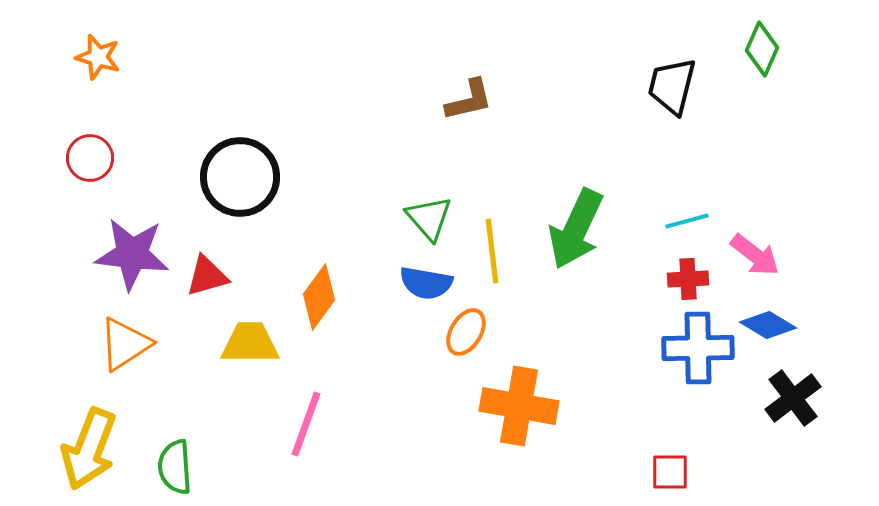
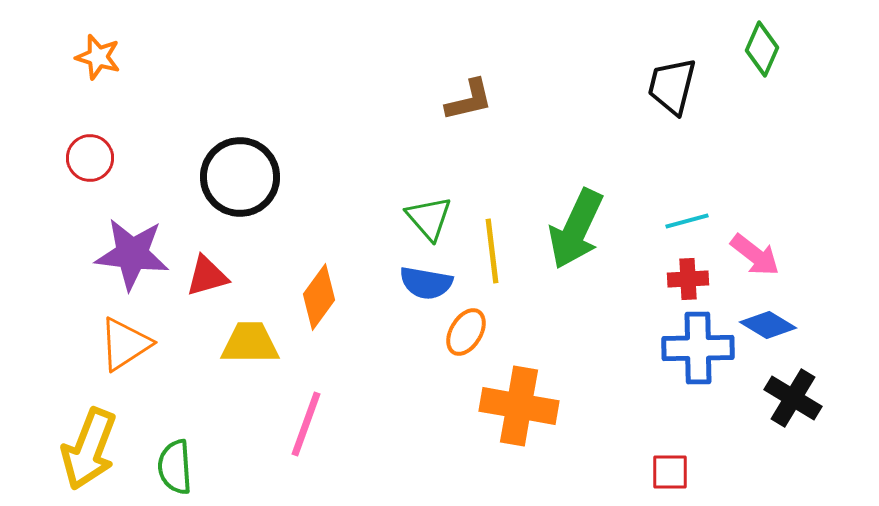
black cross: rotated 22 degrees counterclockwise
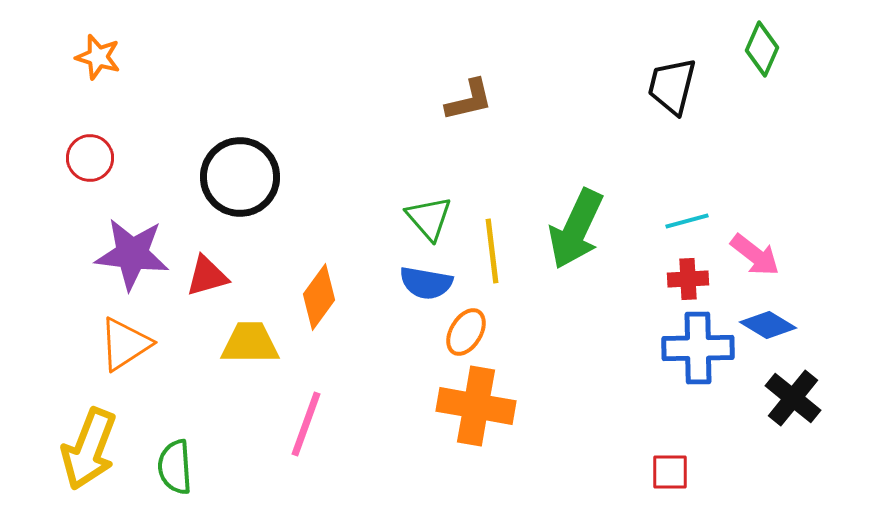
black cross: rotated 8 degrees clockwise
orange cross: moved 43 px left
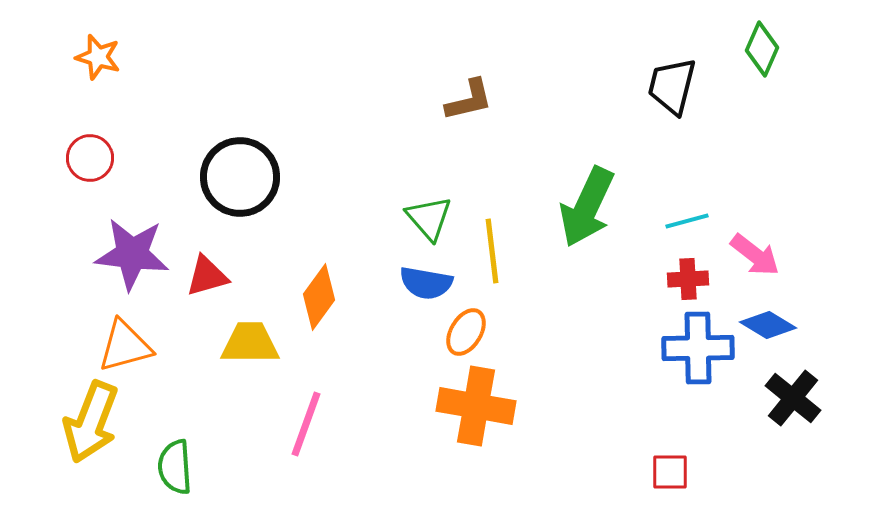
green arrow: moved 11 px right, 22 px up
orange triangle: moved 2 px down; rotated 18 degrees clockwise
yellow arrow: moved 2 px right, 27 px up
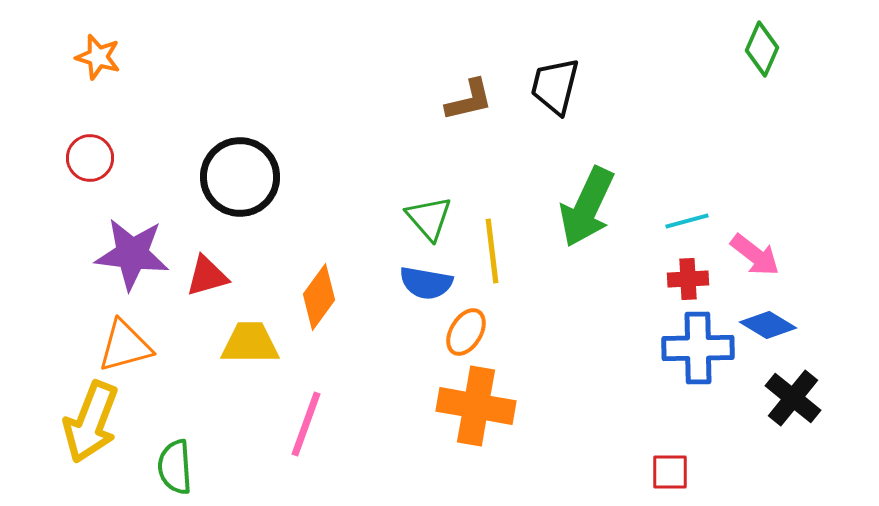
black trapezoid: moved 117 px left
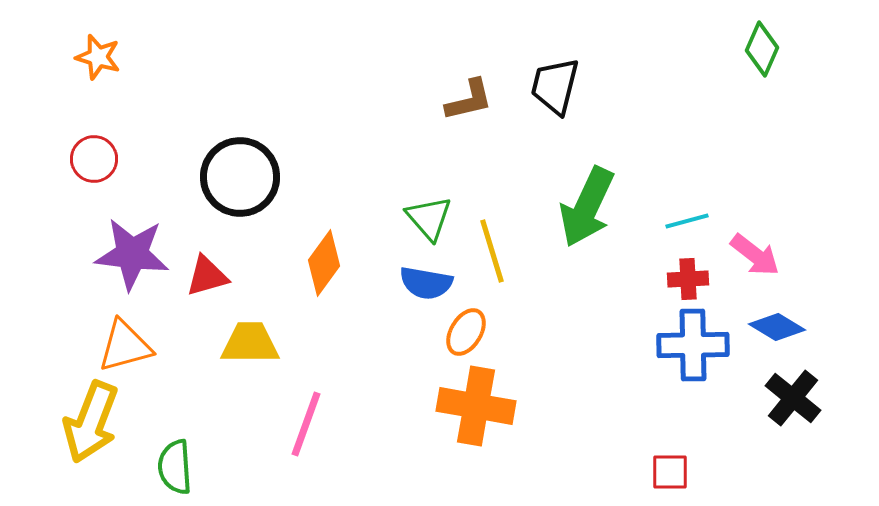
red circle: moved 4 px right, 1 px down
yellow line: rotated 10 degrees counterclockwise
orange diamond: moved 5 px right, 34 px up
blue diamond: moved 9 px right, 2 px down
blue cross: moved 5 px left, 3 px up
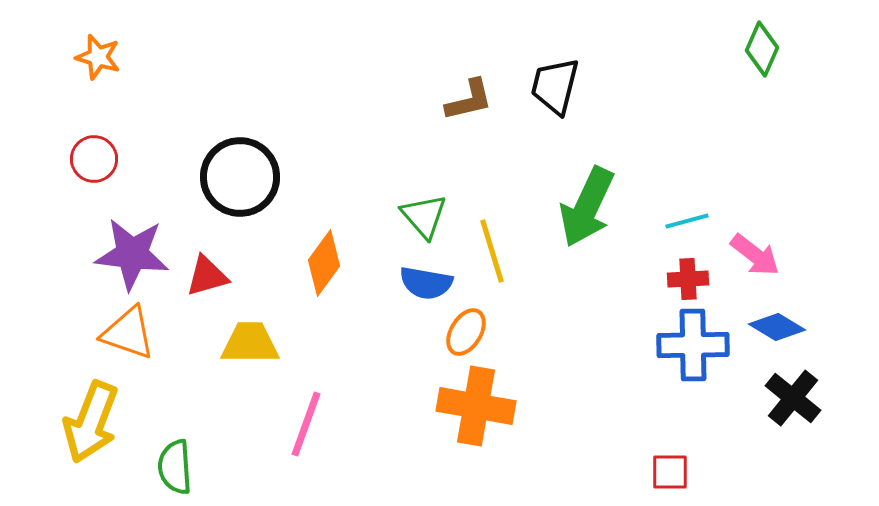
green triangle: moved 5 px left, 2 px up
orange triangle: moved 3 px right, 13 px up; rotated 34 degrees clockwise
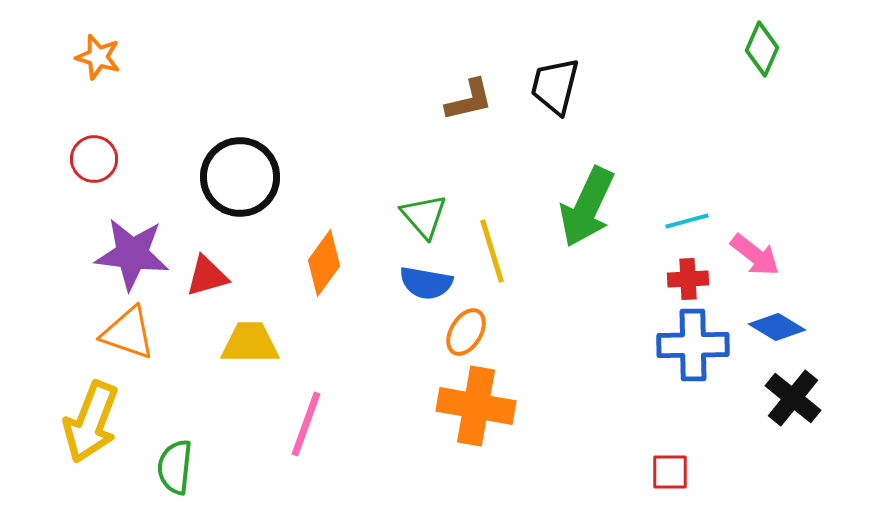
green semicircle: rotated 10 degrees clockwise
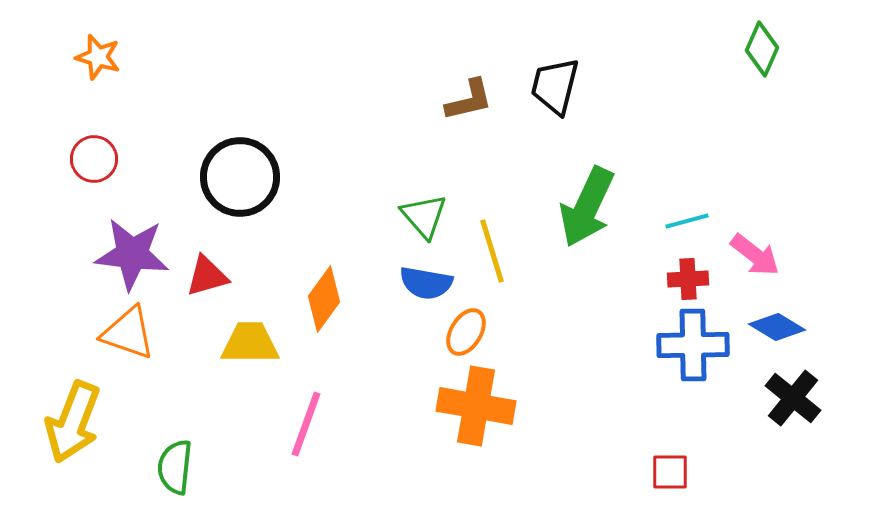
orange diamond: moved 36 px down
yellow arrow: moved 18 px left
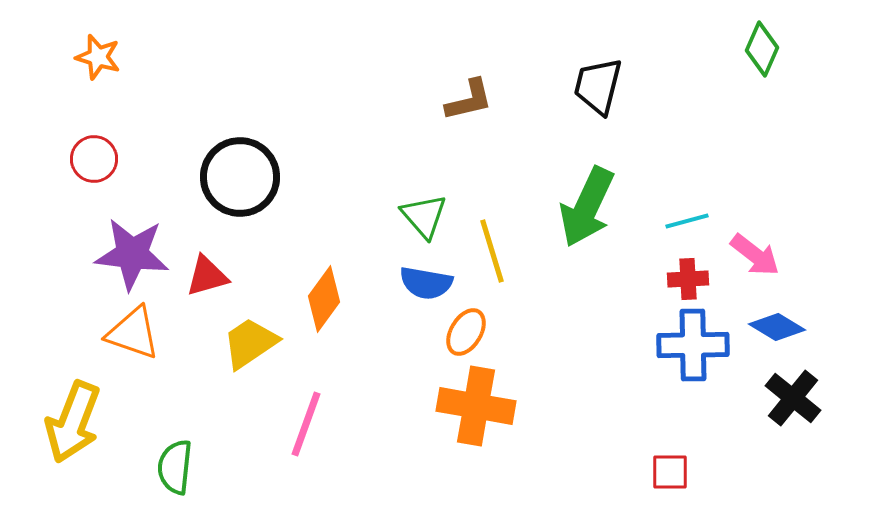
black trapezoid: moved 43 px right
orange triangle: moved 5 px right
yellow trapezoid: rotated 34 degrees counterclockwise
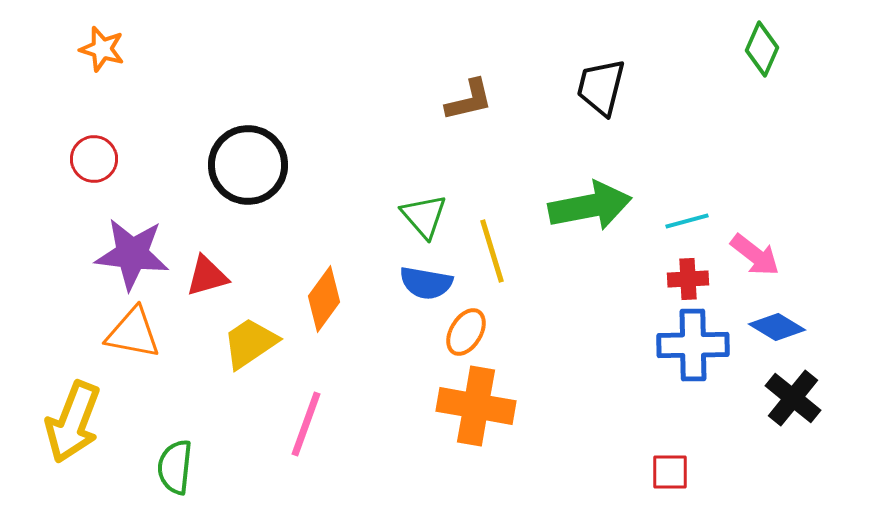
orange star: moved 4 px right, 8 px up
black trapezoid: moved 3 px right, 1 px down
black circle: moved 8 px right, 12 px up
green arrow: moved 3 px right, 1 px up; rotated 126 degrees counterclockwise
orange triangle: rotated 8 degrees counterclockwise
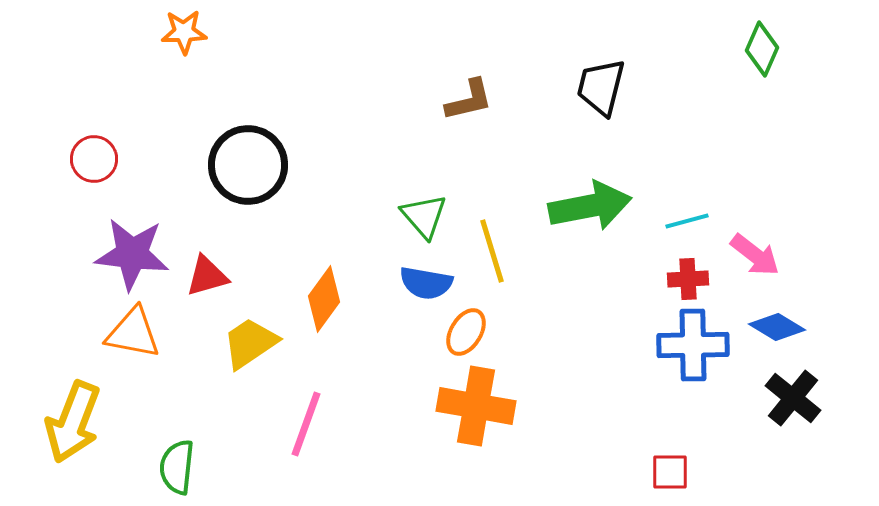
orange star: moved 82 px right, 17 px up; rotated 18 degrees counterclockwise
green semicircle: moved 2 px right
